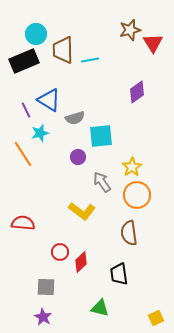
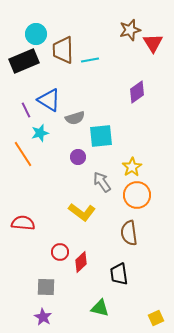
yellow L-shape: moved 1 px down
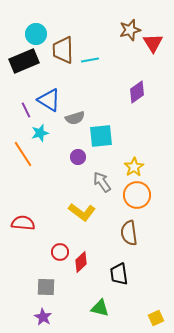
yellow star: moved 2 px right
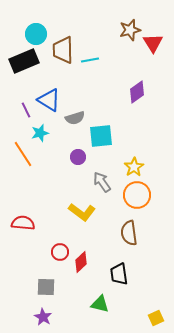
green triangle: moved 4 px up
